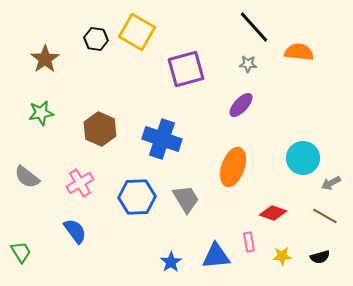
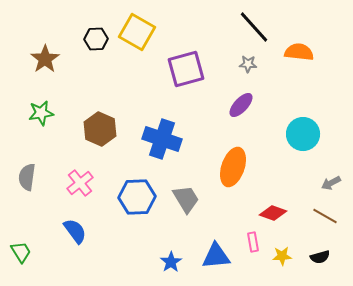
black hexagon: rotated 10 degrees counterclockwise
cyan circle: moved 24 px up
gray semicircle: rotated 60 degrees clockwise
pink cross: rotated 8 degrees counterclockwise
pink rectangle: moved 4 px right
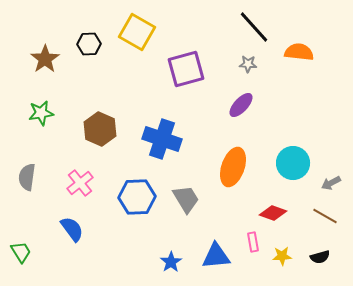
black hexagon: moved 7 px left, 5 px down
cyan circle: moved 10 px left, 29 px down
blue semicircle: moved 3 px left, 2 px up
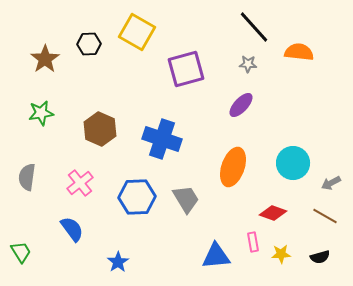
yellow star: moved 1 px left, 2 px up
blue star: moved 53 px left
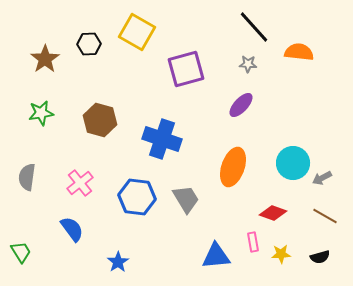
brown hexagon: moved 9 px up; rotated 8 degrees counterclockwise
gray arrow: moved 9 px left, 5 px up
blue hexagon: rotated 9 degrees clockwise
